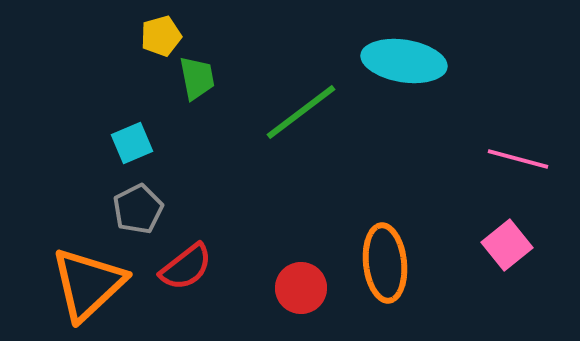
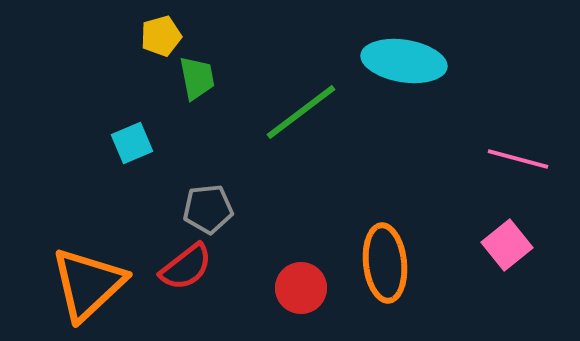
gray pentagon: moved 70 px right; rotated 21 degrees clockwise
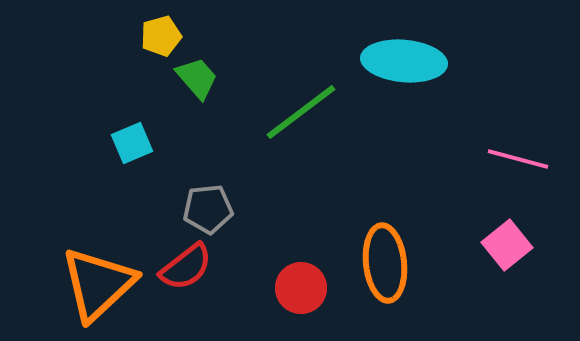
cyan ellipse: rotated 4 degrees counterclockwise
green trapezoid: rotated 30 degrees counterclockwise
orange triangle: moved 10 px right
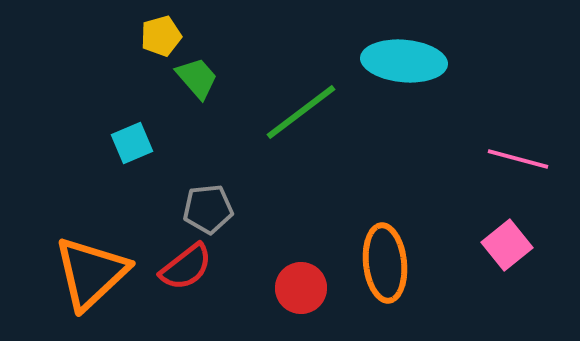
orange triangle: moved 7 px left, 11 px up
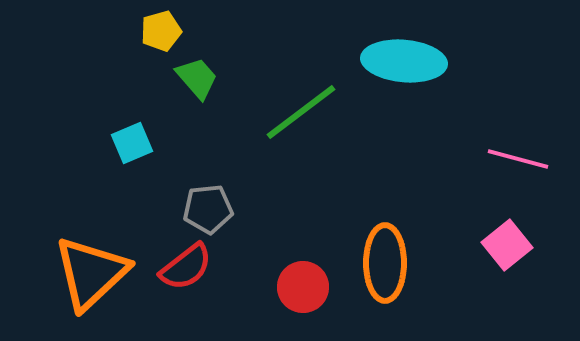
yellow pentagon: moved 5 px up
orange ellipse: rotated 6 degrees clockwise
red circle: moved 2 px right, 1 px up
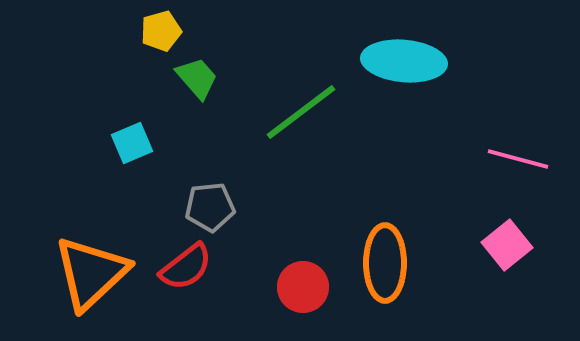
gray pentagon: moved 2 px right, 2 px up
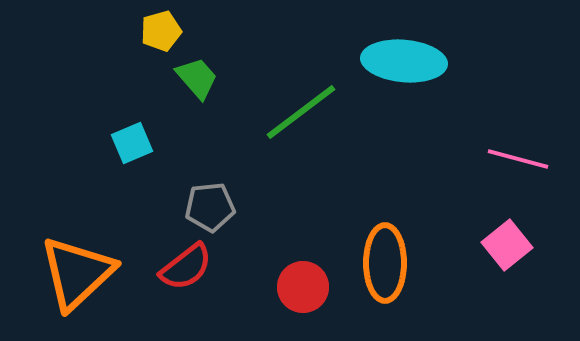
orange triangle: moved 14 px left
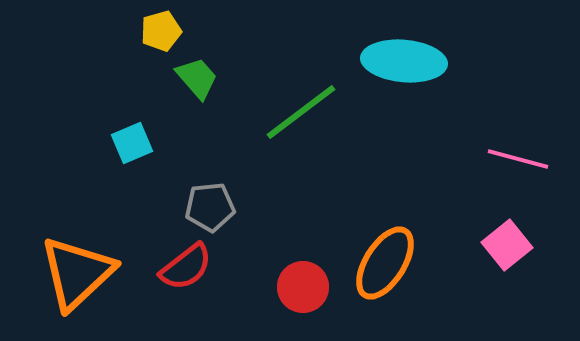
orange ellipse: rotated 32 degrees clockwise
